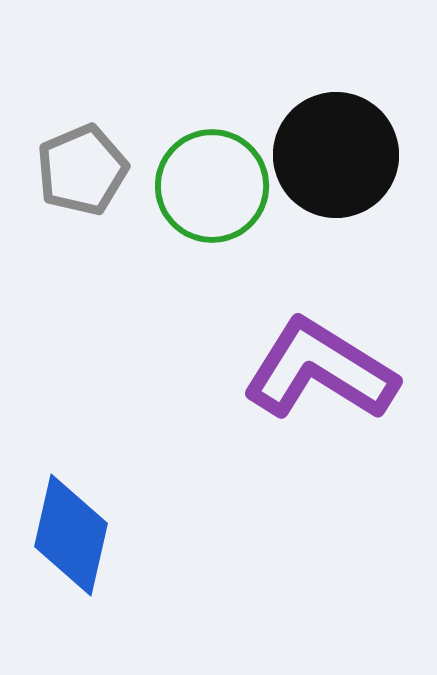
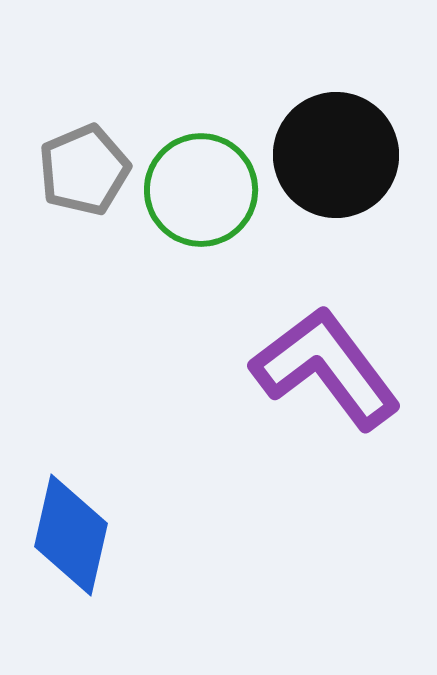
gray pentagon: moved 2 px right
green circle: moved 11 px left, 4 px down
purple L-shape: moved 6 px right, 2 px up; rotated 21 degrees clockwise
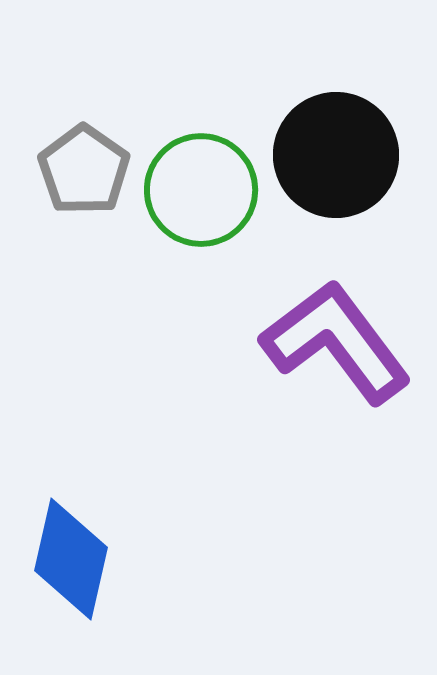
gray pentagon: rotated 14 degrees counterclockwise
purple L-shape: moved 10 px right, 26 px up
blue diamond: moved 24 px down
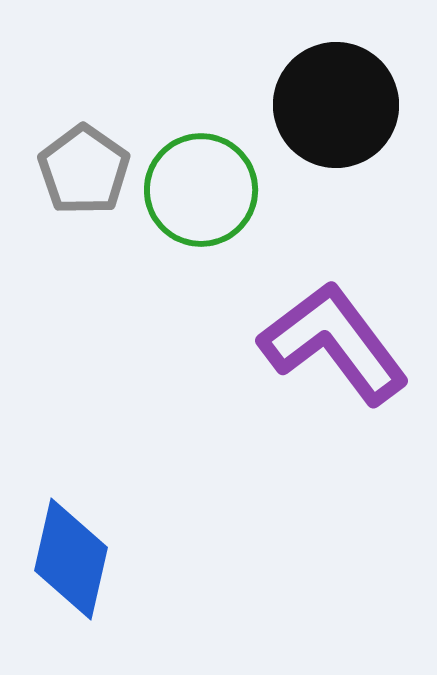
black circle: moved 50 px up
purple L-shape: moved 2 px left, 1 px down
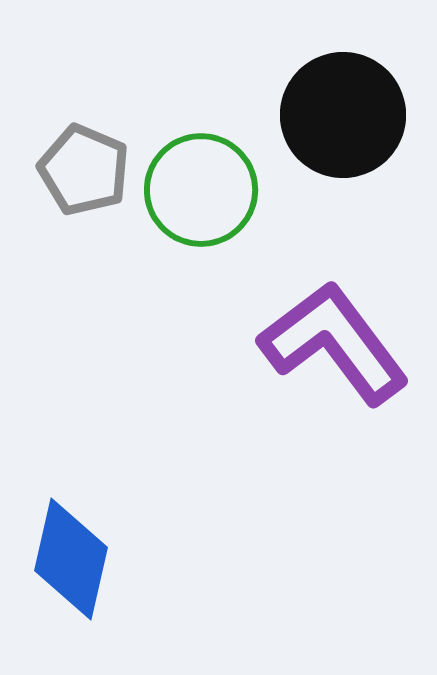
black circle: moved 7 px right, 10 px down
gray pentagon: rotated 12 degrees counterclockwise
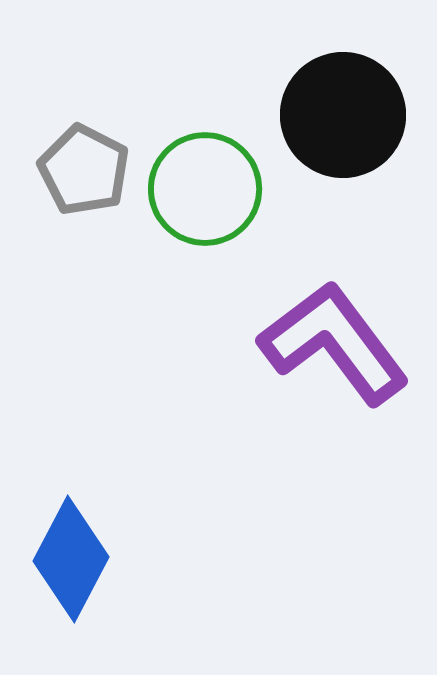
gray pentagon: rotated 4 degrees clockwise
green circle: moved 4 px right, 1 px up
blue diamond: rotated 15 degrees clockwise
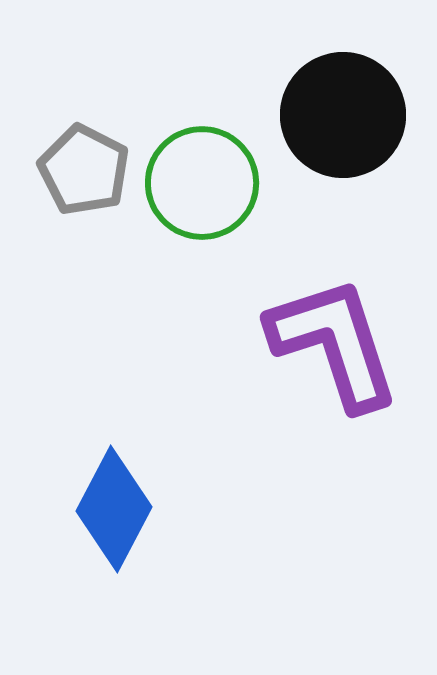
green circle: moved 3 px left, 6 px up
purple L-shape: rotated 19 degrees clockwise
blue diamond: moved 43 px right, 50 px up
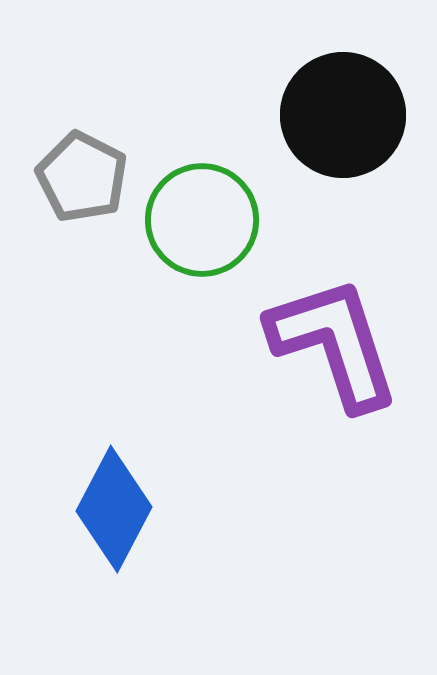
gray pentagon: moved 2 px left, 7 px down
green circle: moved 37 px down
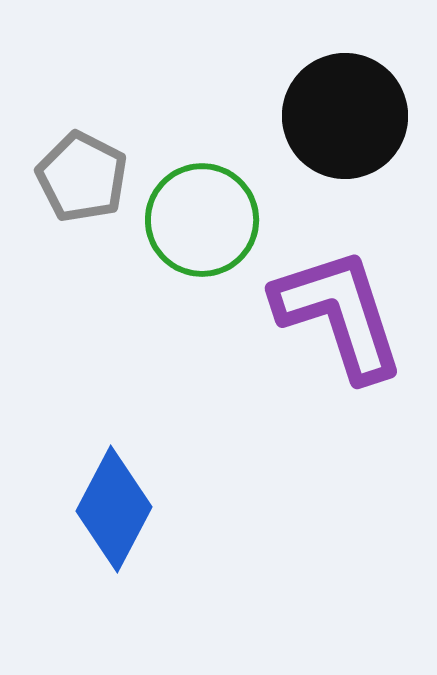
black circle: moved 2 px right, 1 px down
purple L-shape: moved 5 px right, 29 px up
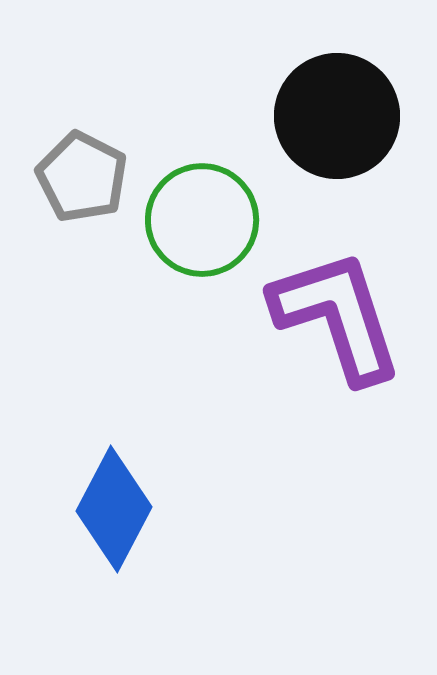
black circle: moved 8 px left
purple L-shape: moved 2 px left, 2 px down
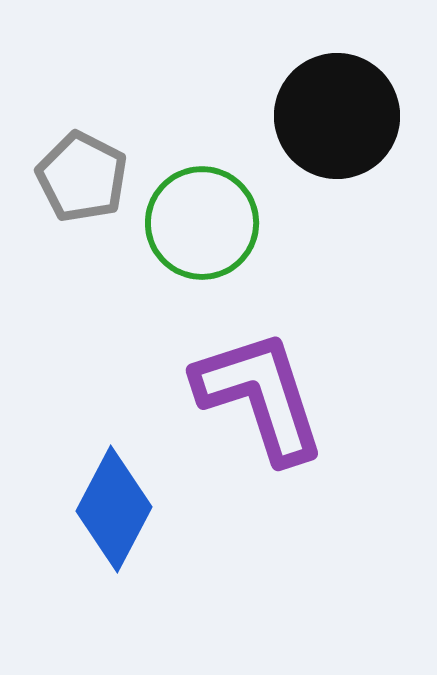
green circle: moved 3 px down
purple L-shape: moved 77 px left, 80 px down
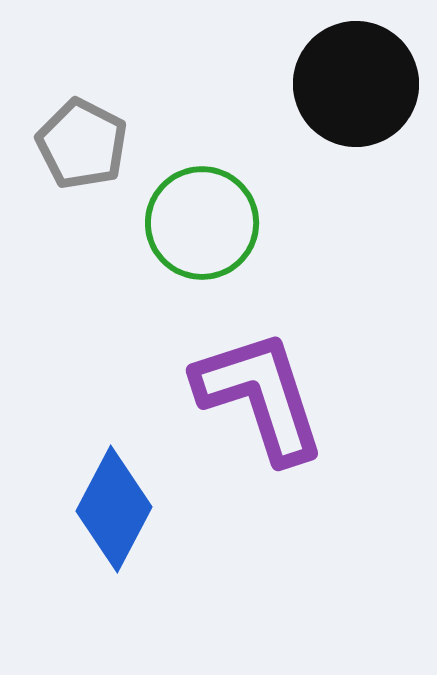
black circle: moved 19 px right, 32 px up
gray pentagon: moved 33 px up
